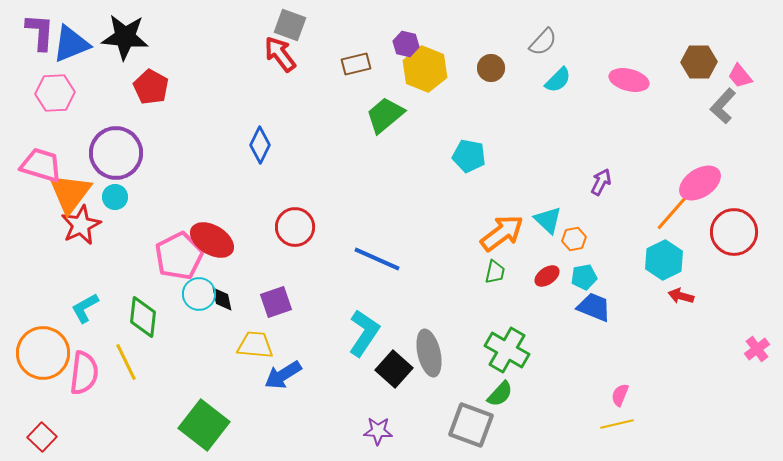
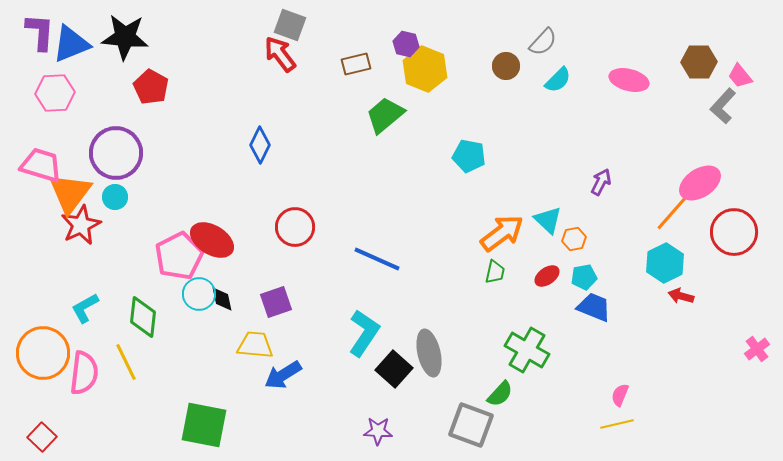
brown circle at (491, 68): moved 15 px right, 2 px up
cyan hexagon at (664, 260): moved 1 px right, 3 px down
green cross at (507, 350): moved 20 px right
green square at (204, 425): rotated 27 degrees counterclockwise
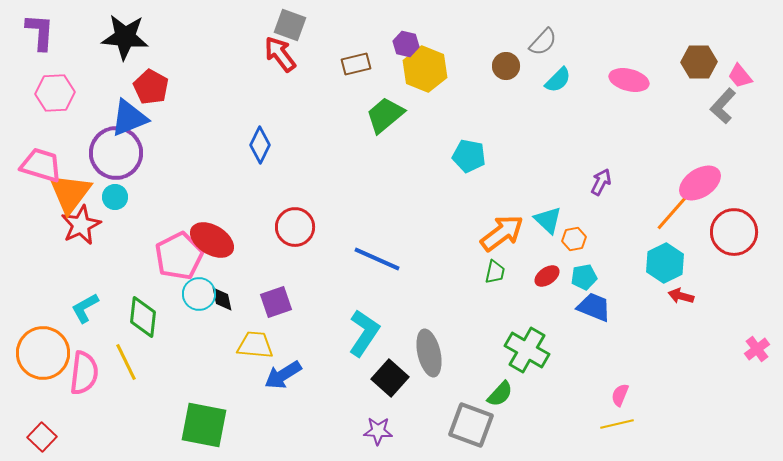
blue triangle at (71, 44): moved 58 px right, 74 px down
black square at (394, 369): moved 4 px left, 9 px down
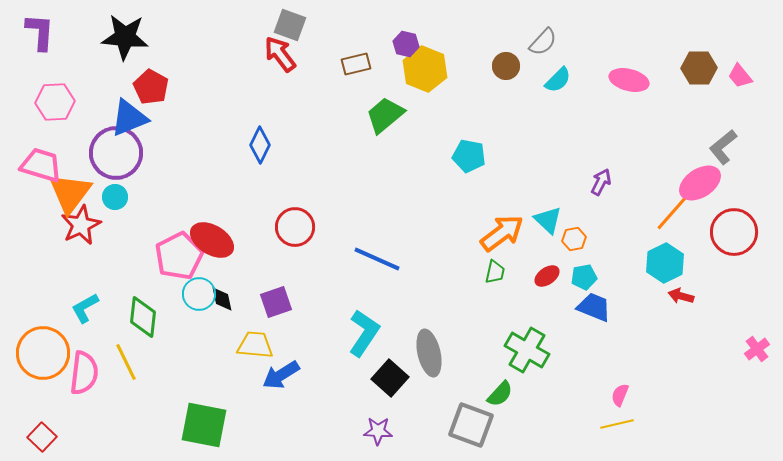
brown hexagon at (699, 62): moved 6 px down
pink hexagon at (55, 93): moved 9 px down
gray L-shape at (723, 106): moved 41 px down; rotated 9 degrees clockwise
blue arrow at (283, 375): moved 2 px left
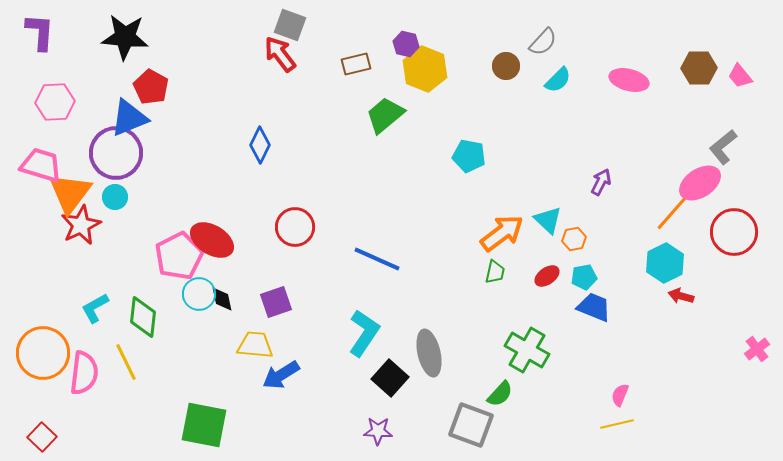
cyan L-shape at (85, 308): moved 10 px right
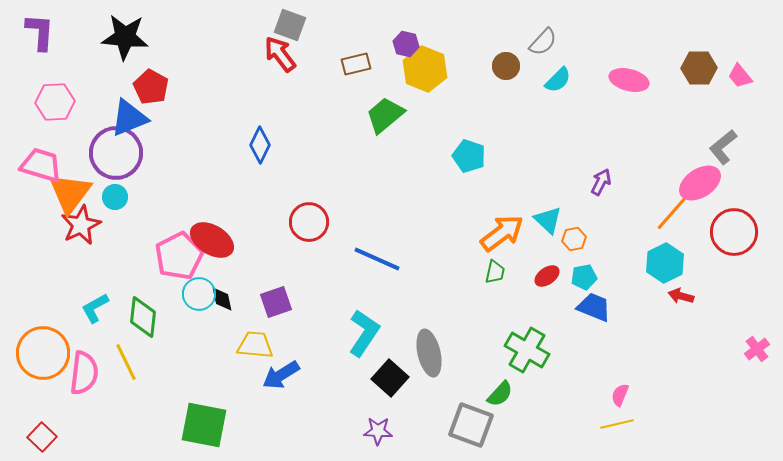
cyan pentagon at (469, 156): rotated 8 degrees clockwise
red circle at (295, 227): moved 14 px right, 5 px up
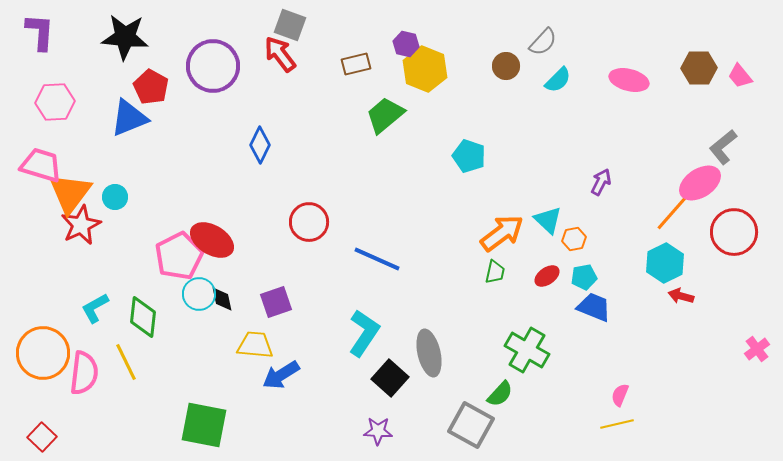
purple circle at (116, 153): moved 97 px right, 87 px up
gray square at (471, 425): rotated 9 degrees clockwise
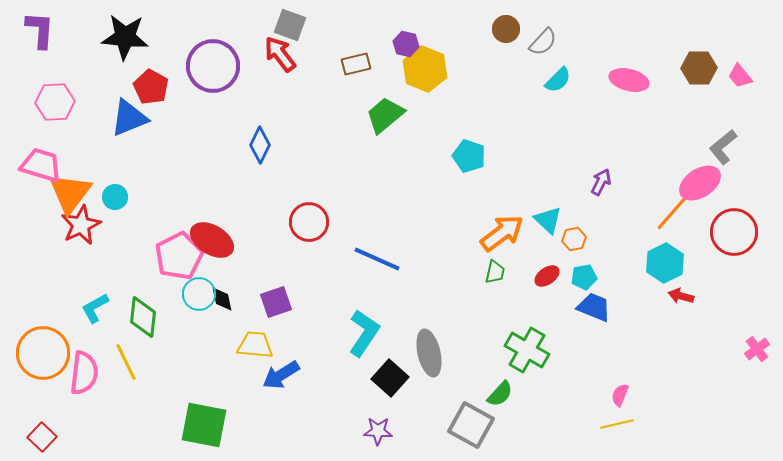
purple L-shape at (40, 32): moved 2 px up
brown circle at (506, 66): moved 37 px up
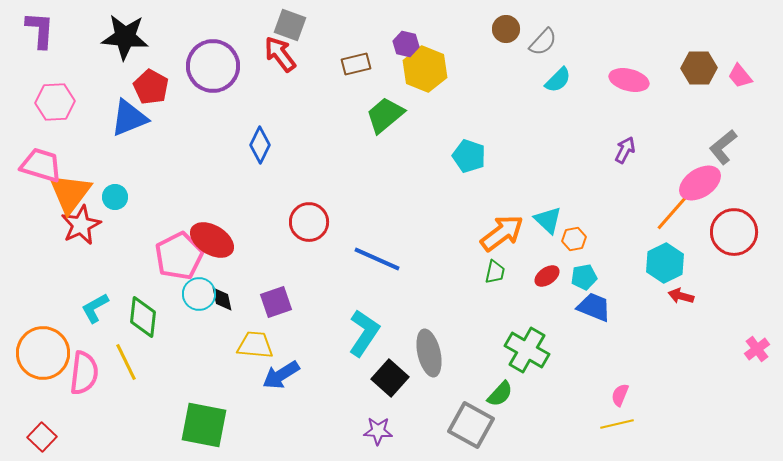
purple arrow at (601, 182): moved 24 px right, 32 px up
